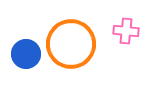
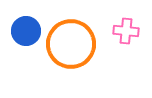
blue circle: moved 23 px up
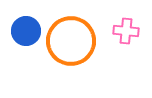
orange circle: moved 3 px up
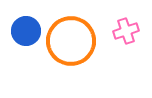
pink cross: rotated 25 degrees counterclockwise
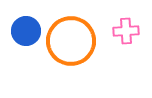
pink cross: rotated 15 degrees clockwise
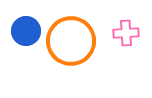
pink cross: moved 2 px down
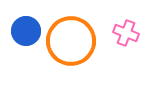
pink cross: rotated 25 degrees clockwise
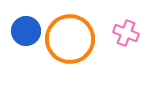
orange circle: moved 1 px left, 2 px up
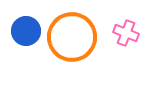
orange circle: moved 2 px right, 2 px up
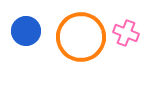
orange circle: moved 9 px right
